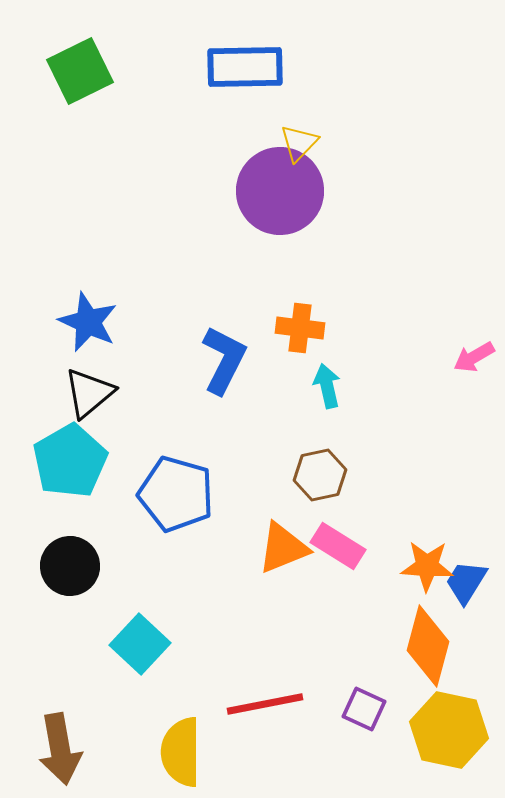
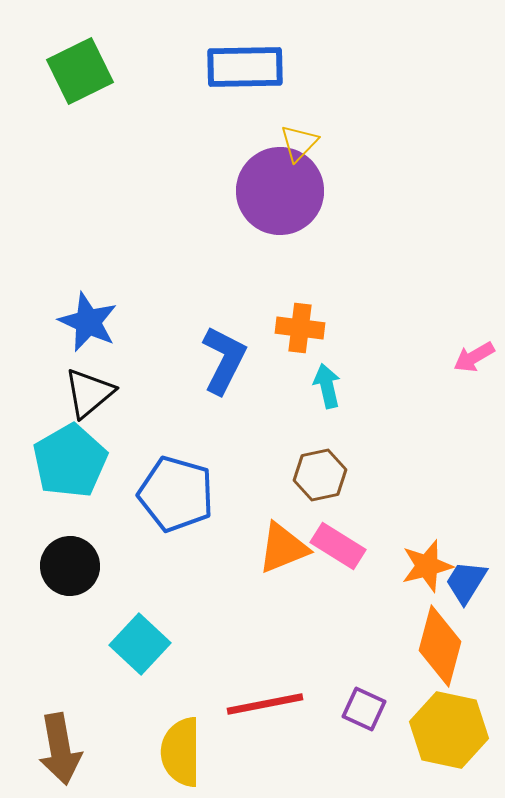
orange star: rotated 18 degrees counterclockwise
orange diamond: moved 12 px right
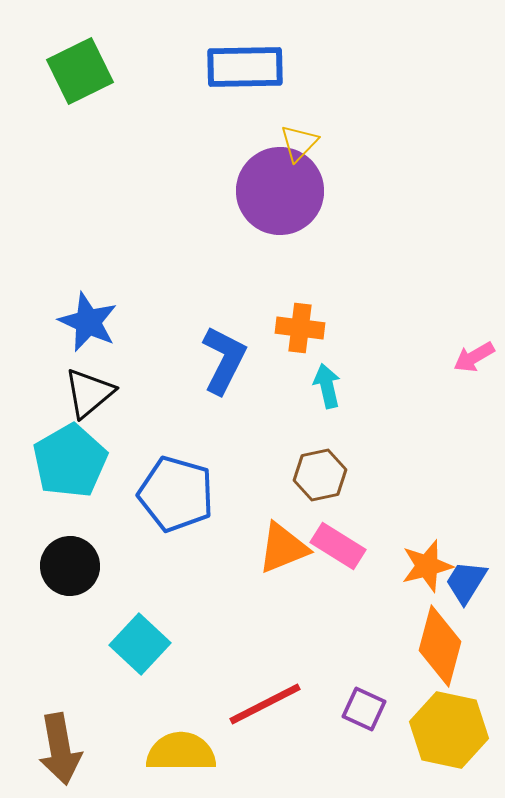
red line: rotated 16 degrees counterclockwise
yellow semicircle: rotated 90 degrees clockwise
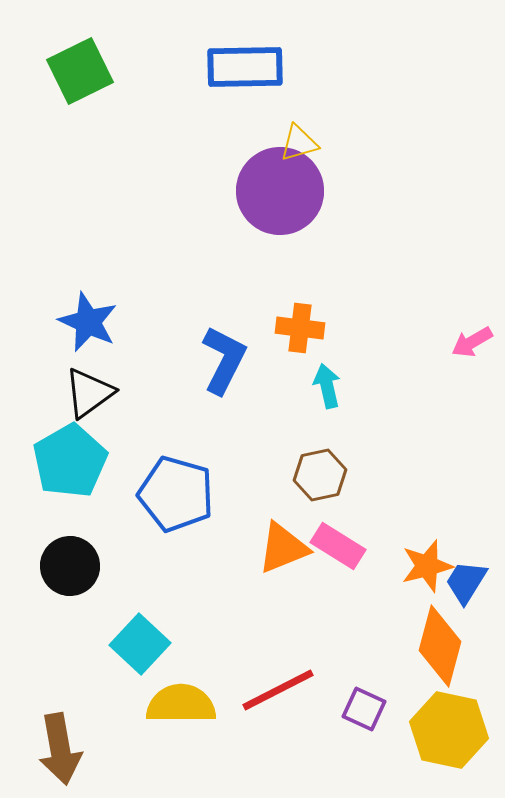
yellow triangle: rotated 30 degrees clockwise
pink arrow: moved 2 px left, 15 px up
black triangle: rotated 4 degrees clockwise
red line: moved 13 px right, 14 px up
yellow semicircle: moved 48 px up
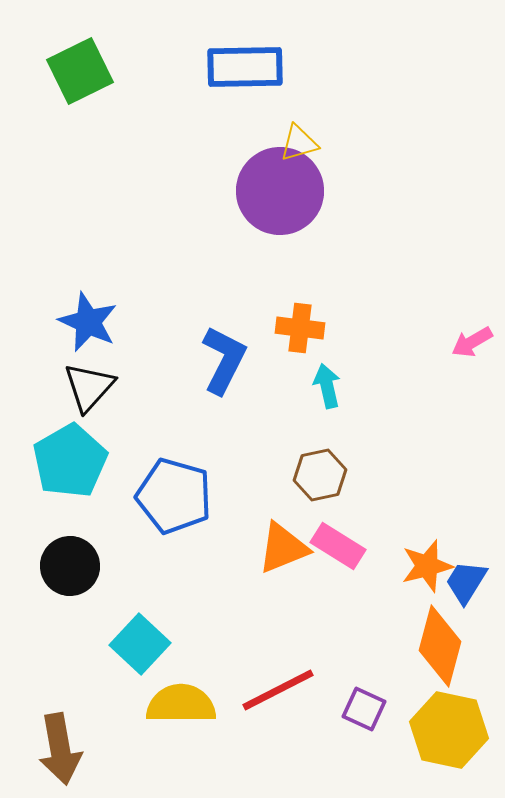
black triangle: moved 6 px up; rotated 12 degrees counterclockwise
blue pentagon: moved 2 px left, 2 px down
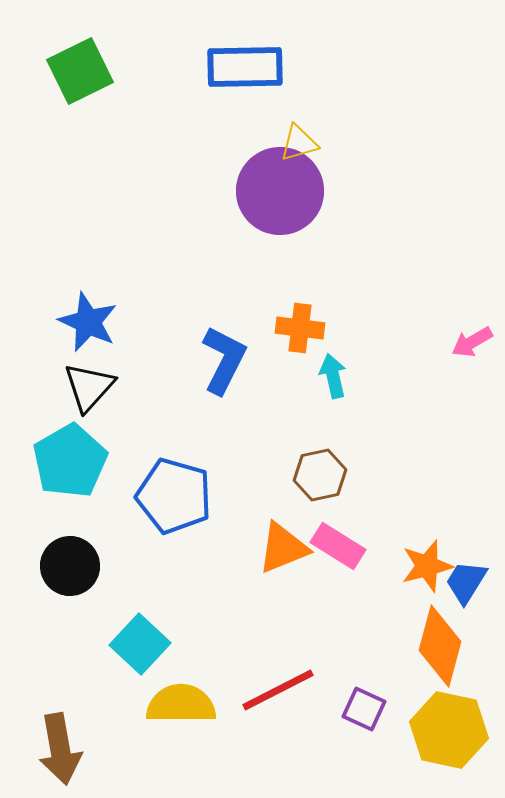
cyan arrow: moved 6 px right, 10 px up
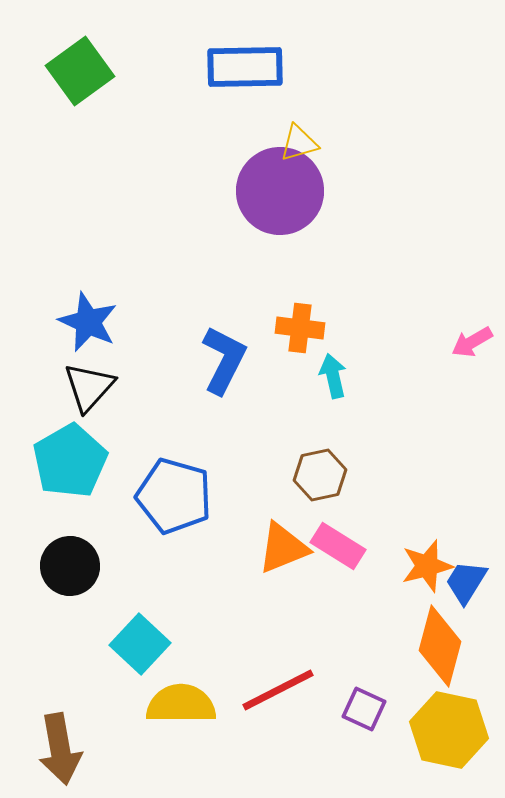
green square: rotated 10 degrees counterclockwise
